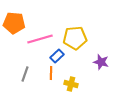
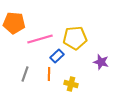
orange line: moved 2 px left, 1 px down
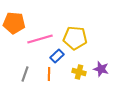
yellow pentagon: rotated 10 degrees clockwise
purple star: moved 7 px down
yellow cross: moved 8 px right, 12 px up
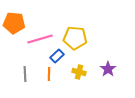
purple star: moved 7 px right; rotated 21 degrees clockwise
gray line: rotated 21 degrees counterclockwise
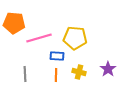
pink line: moved 1 px left, 1 px up
blue rectangle: rotated 48 degrees clockwise
orange line: moved 7 px right, 1 px down
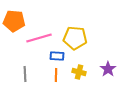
orange pentagon: moved 2 px up
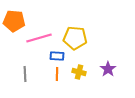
orange line: moved 1 px right, 1 px up
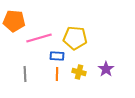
purple star: moved 2 px left
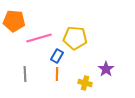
blue rectangle: rotated 64 degrees counterclockwise
yellow cross: moved 6 px right, 11 px down
